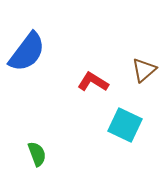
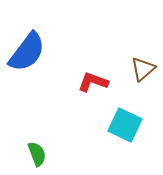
brown triangle: moved 1 px left, 1 px up
red L-shape: rotated 12 degrees counterclockwise
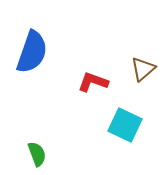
blue semicircle: moved 5 px right; rotated 18 degrees counterclockwise
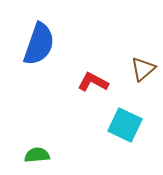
blue semicircle: moved 7 px right, 8 px up
red L-shape: rotated 8 degrees clockwise
green semicircle: moved 1 px down; rotated 75 degrees counterclockwise
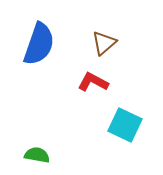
brown triangle: moved 39 px left, 26 px up
green semicircle: rotated 15 degrees clockwise
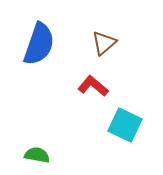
red L-shape: moved 4 px down; rotated 12 degrees clockwise
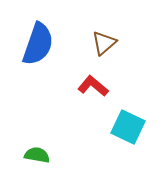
blue semicircle: moved 1 px left
cyan square: moved 3 px right, 2 px down
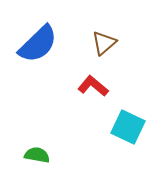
blue semicircle: rotated 27 degrees clockwise
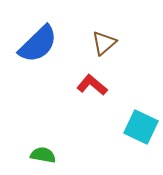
red L-shape: moved 1 px left, 1 px up
cyan square: moved 13 px right
green semicircle: moved 6 px right
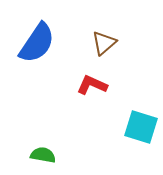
blue semicircle: moved 1 px left, 1 px up; rotated 12 degrees counterclockwise
red L-shape: rotated 16 degrees counterclockwise
cyan square: rotated 8 degrees counterclockwise
